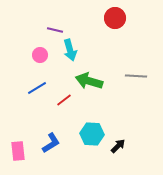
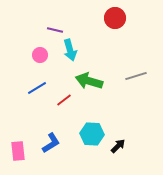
gray line: rotated 20 degrees counterclockwise
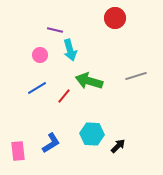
red line: moved 4 px up; rotated 14 degrees counterclockwise
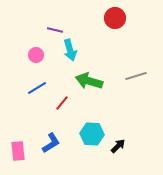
pink circle: moved 4 px left
red line: moved 2 px left, 7 px down
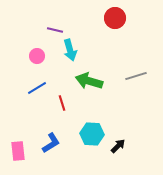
pink circle: moved 1 px right, 1 px down
red line: rotated 56 degrees counterclockwise
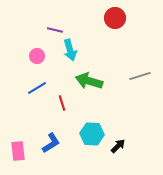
gray line: moved 4 px right
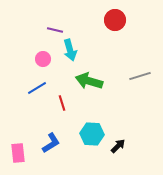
red circle: moved 2 px down
pink circle: moved 6 px right, 3 px down
pink rectangle: moved 2 px down
